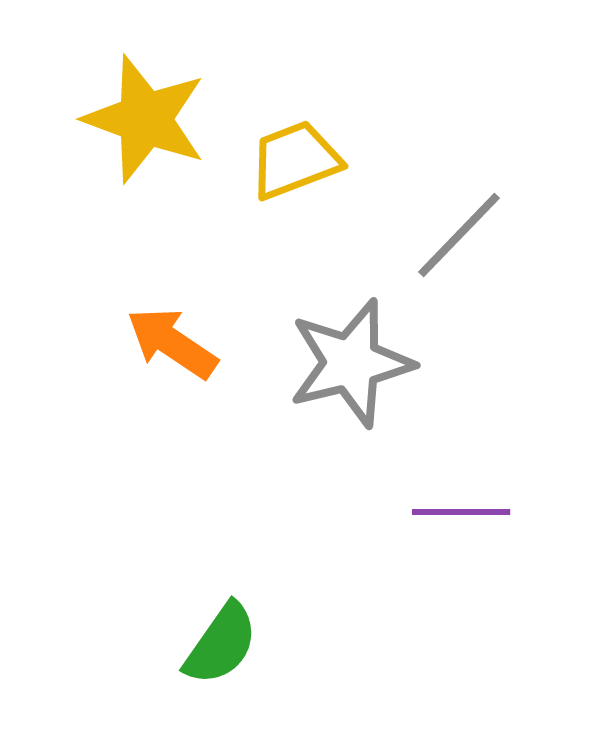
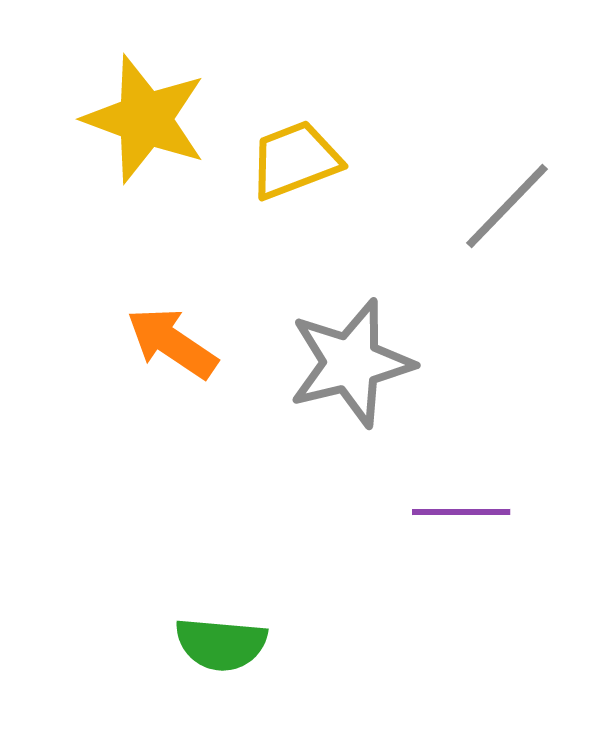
gray line: moved 48 px right, 29 px up
green semicircle: rotated 60 degrees clockwise
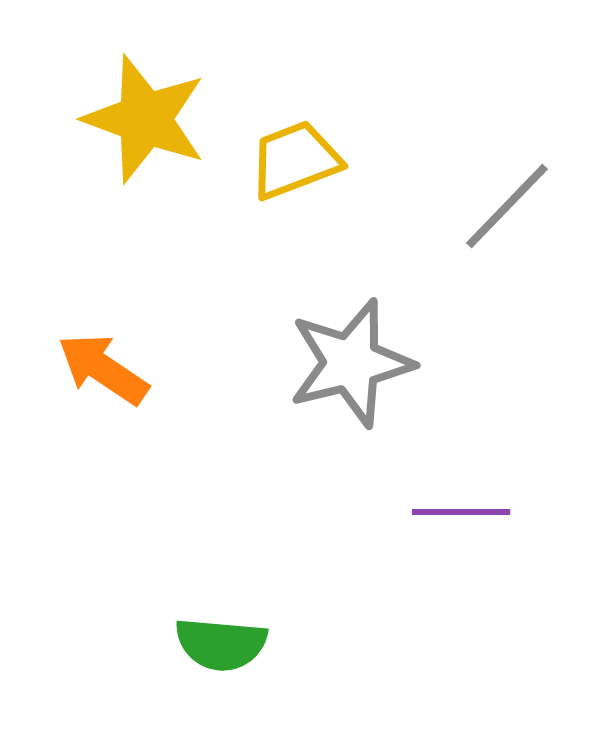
orange arrow: moved 69 px left, 26 px down
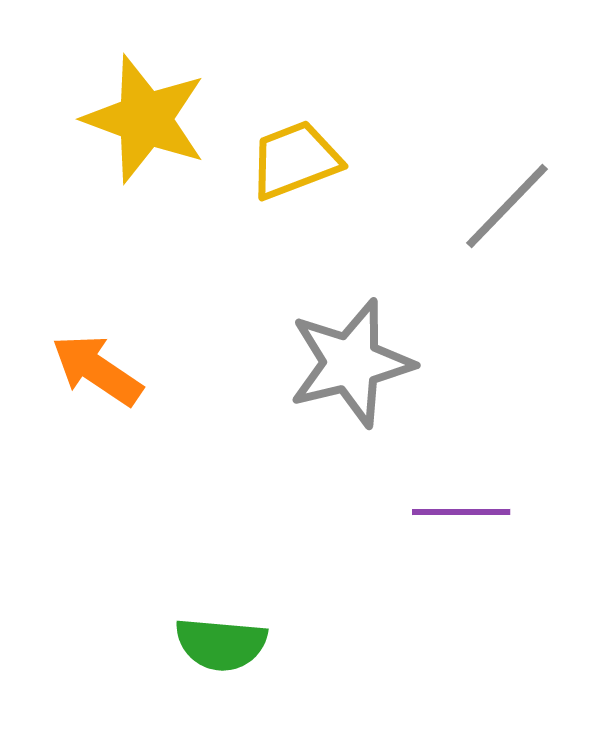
orange arrow: moved 6 px left, 1 px down
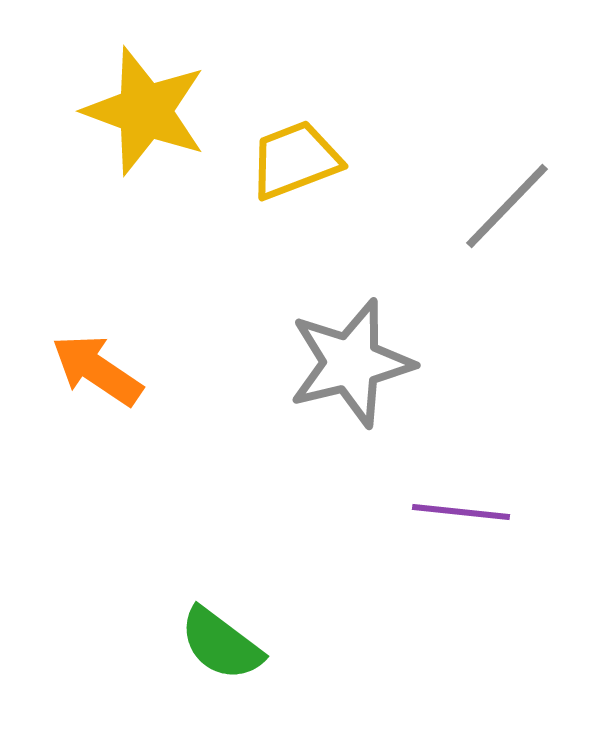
yellow star: moved 8 px up
purple line: rotated 6 degrees clockwise
green semicircle: rotated 32 degrees clockwise
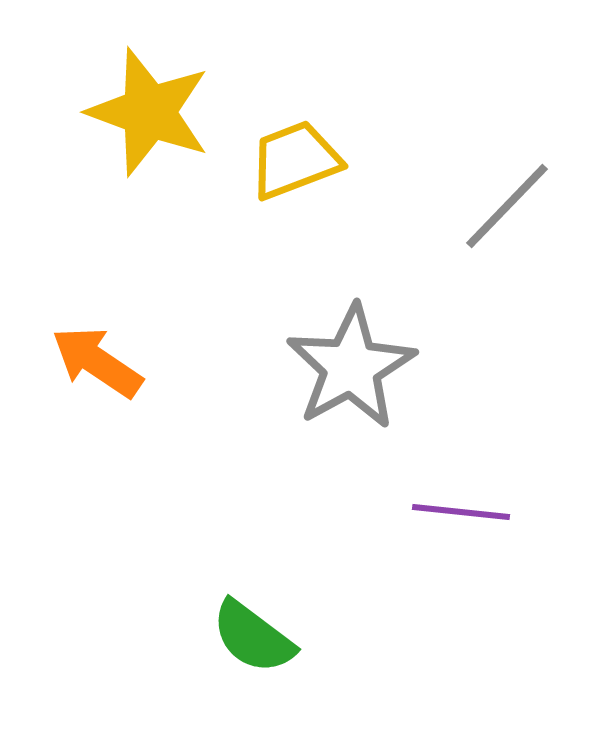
yellow star: moved 4 px right, 1 px down
gray star: moved 4 px down; rotated 15 degrees counterclockwise
orange arrow: moved 8 px up
green semicircle: moved 32 px right, 7 px up
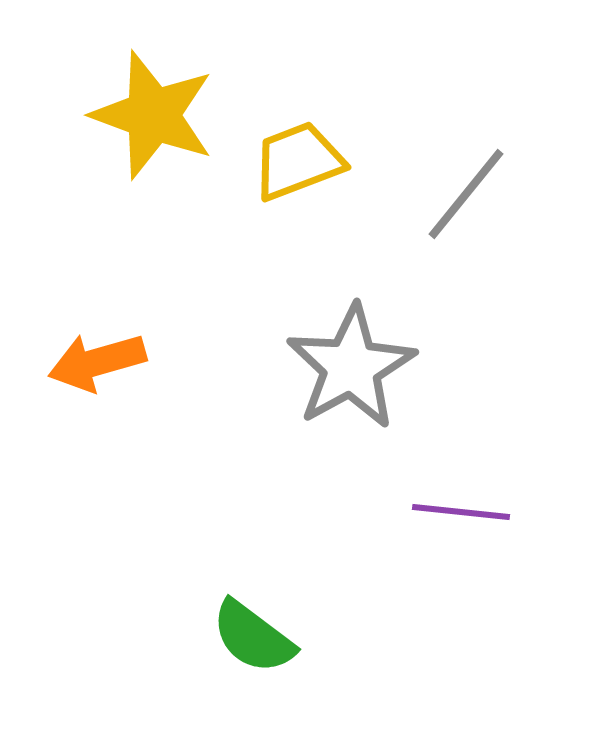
yellow star: moved 4 px right, 3 px down
yellow trapezoid: moved 3 px right, 1 px down
gray line: moved 41 px left, 12 px up; rotated 5 degrees counterclockwise
orange arrow: rotated 50 degrees counterclockwise
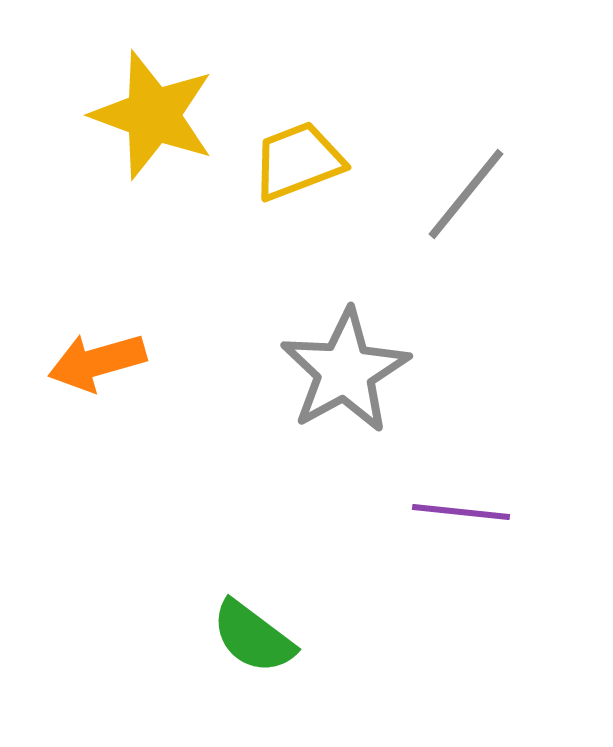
gray star: moved 6 px left, 4 px down
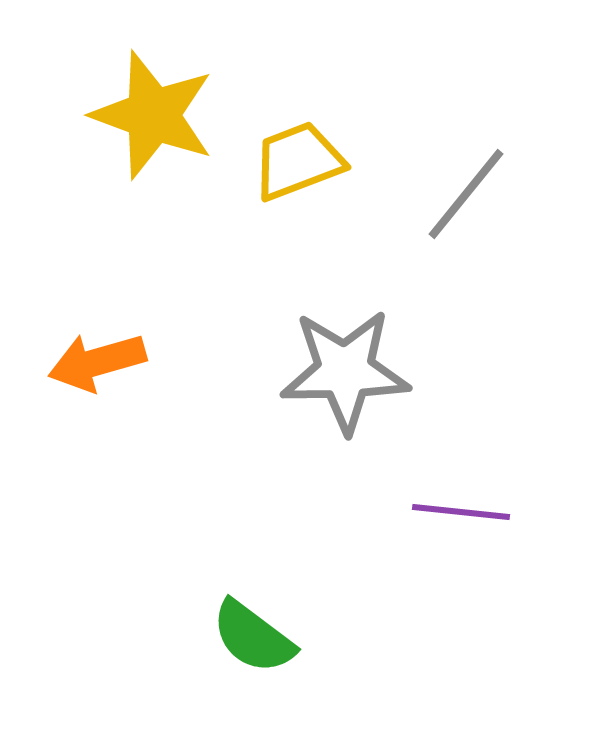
gray star: rotated 28 degrees clockwise
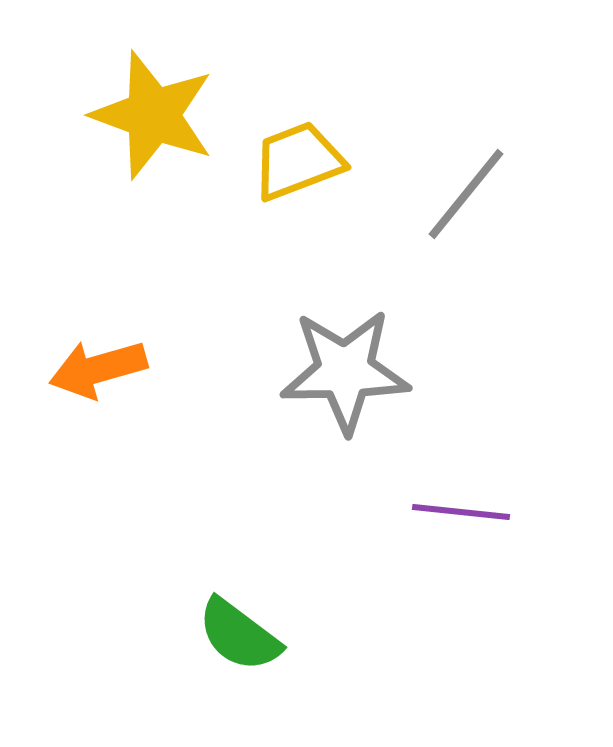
orange arrow: moved 1 px right, 7 px down
green semicircle: moved 14 px left, 2 px up
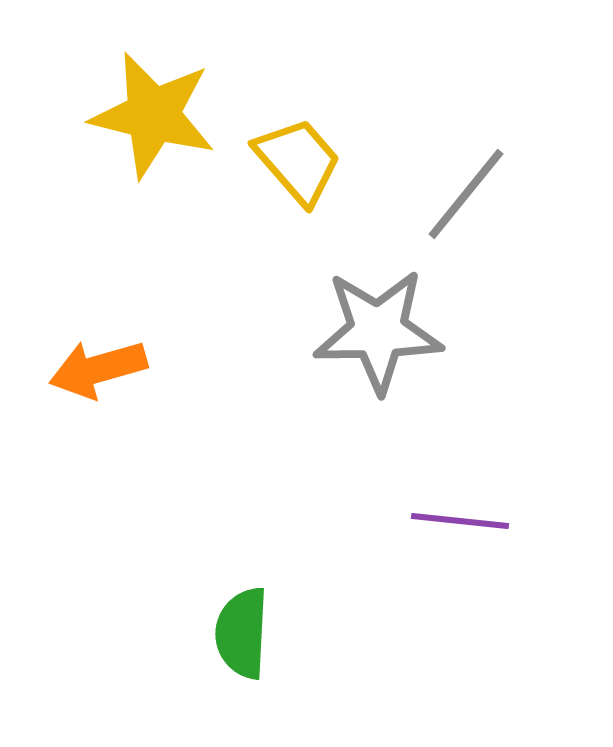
yellow star: rotated 6 degrees counterclockwise
yellow trapezoid: rotated 70 degrees clockwise
gray star: moved 33 px right, 40 px up
purple line: moved 1 px left, 9 px down
green semicircle: moved 3 px right, 2 px up; rotated 56 degrees clockwise
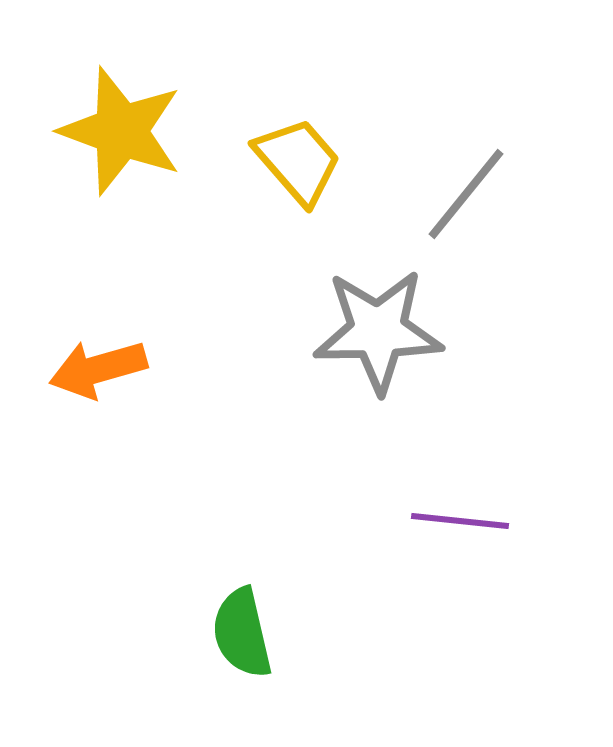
yellow star: moved 32 px left, 16 px down; rotated 6 degrees clockwise
green semicircle: rotated 16 degrees counterclockwise
